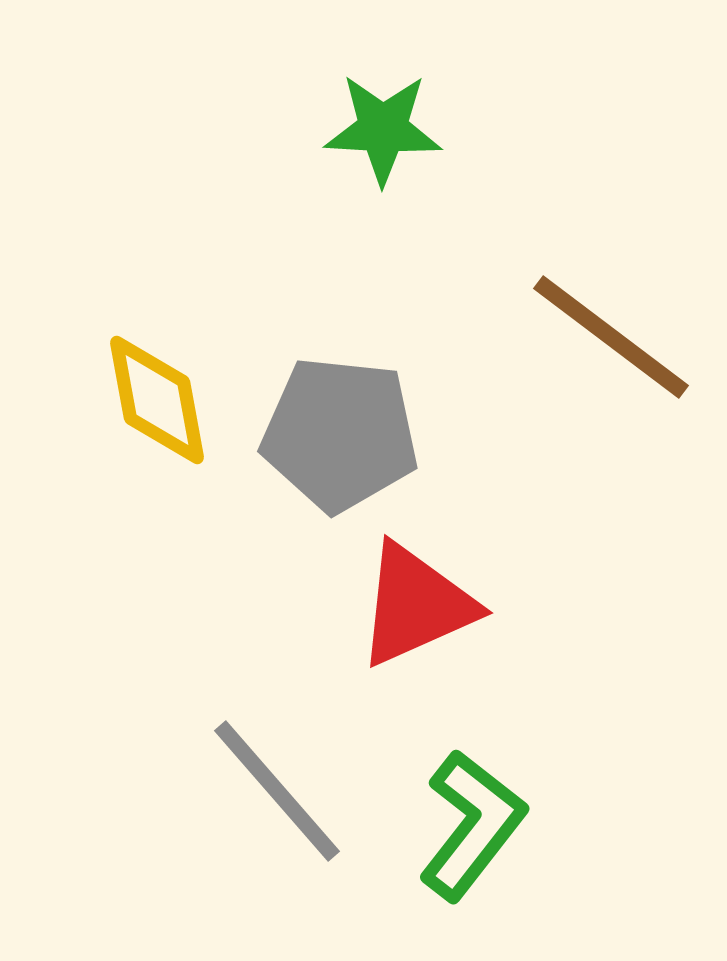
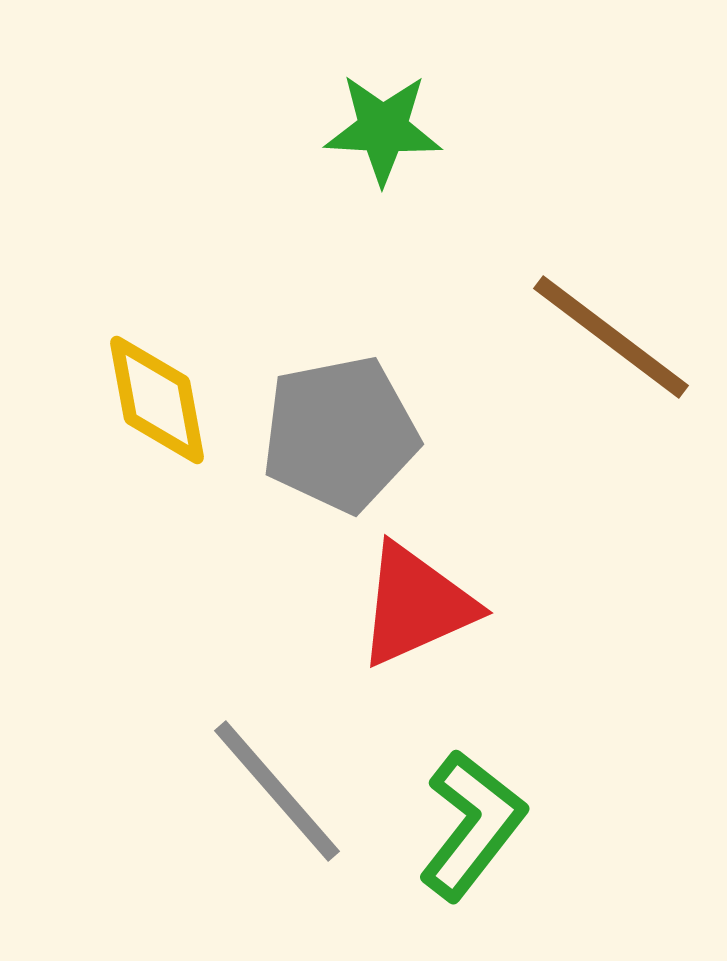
gray pentagon: rotated 17 degrees counterclockwise
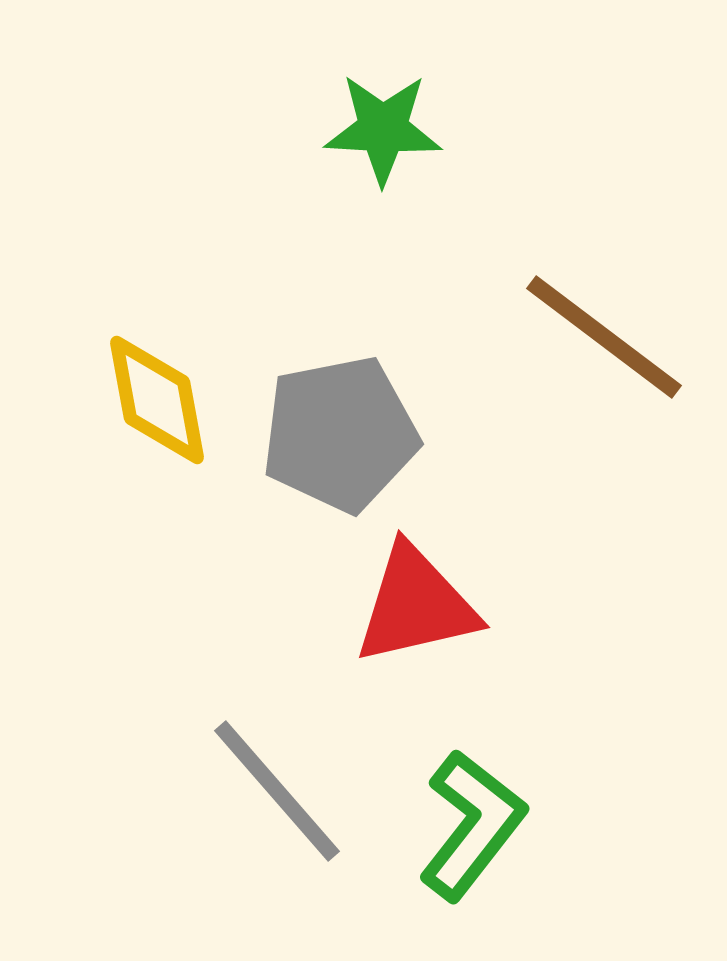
brown line: moved 7 px left
red triangle: rotated 11 degrees clockwise
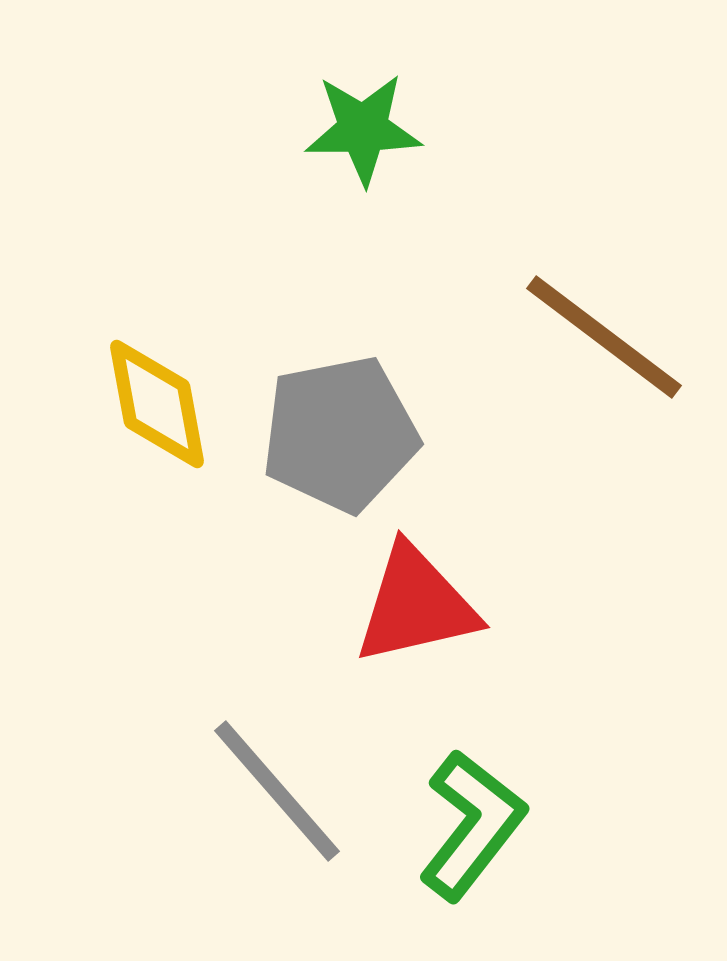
green star: moved 20 px left; rotated 4 degrees counterclockwise
yellow diamond: moved 4 px down
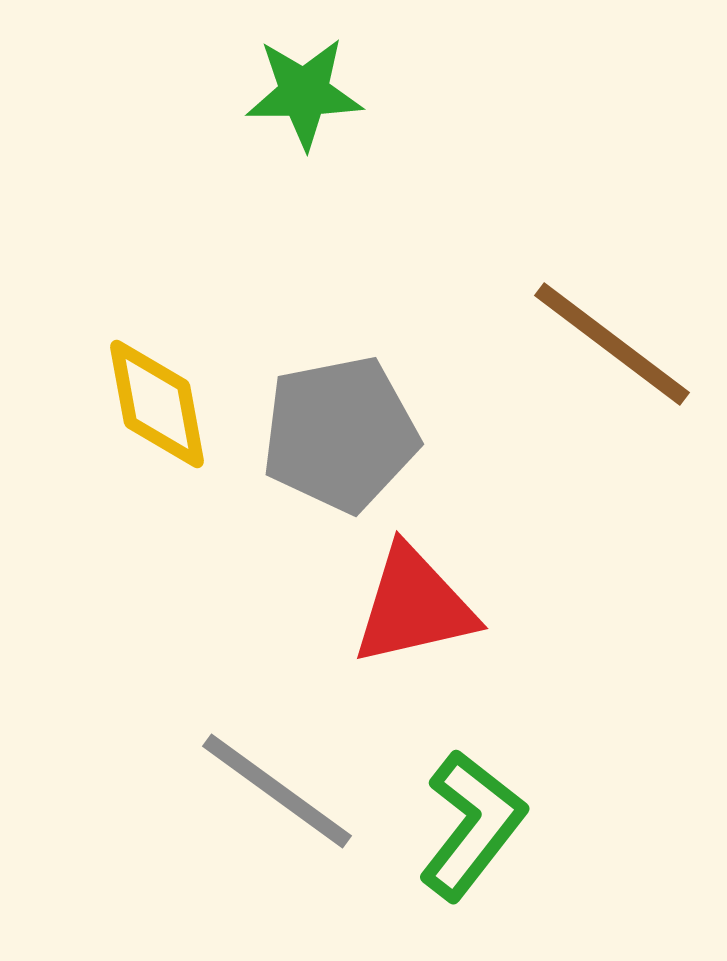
green star: moved 59 px left, 36 px up
brown line: moved 8 px right, 7 px down
red triangle: moved 2 px left, 1 px down
gray line: rotated 13 degrees counterclockwise
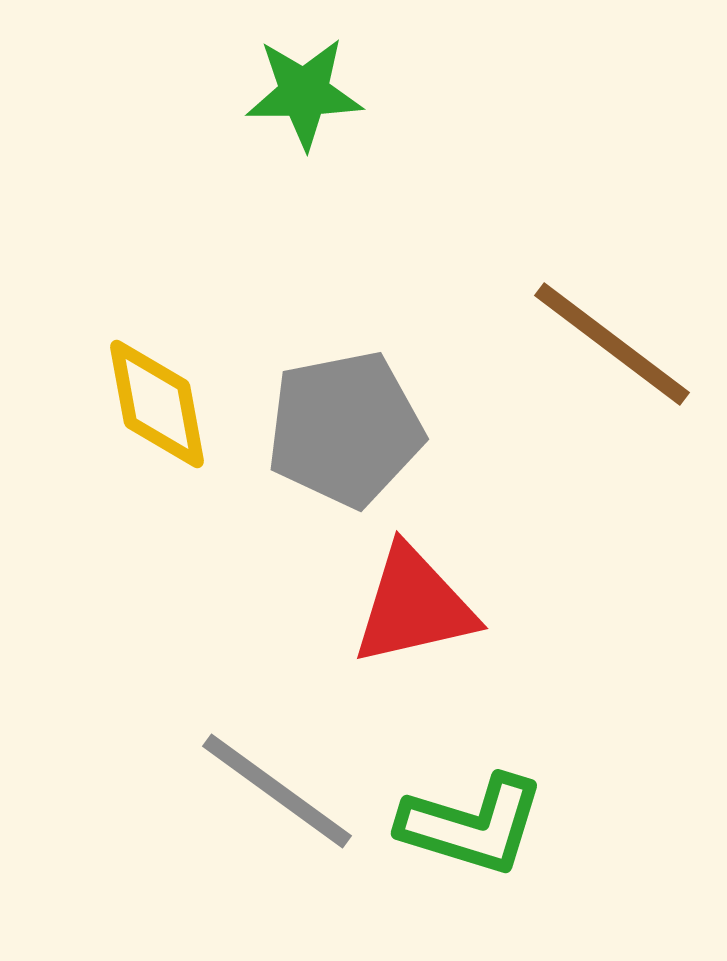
gray pentagon: moved 5 px right, 5 px up
green L-shape: rotated 69 degrees clockwise
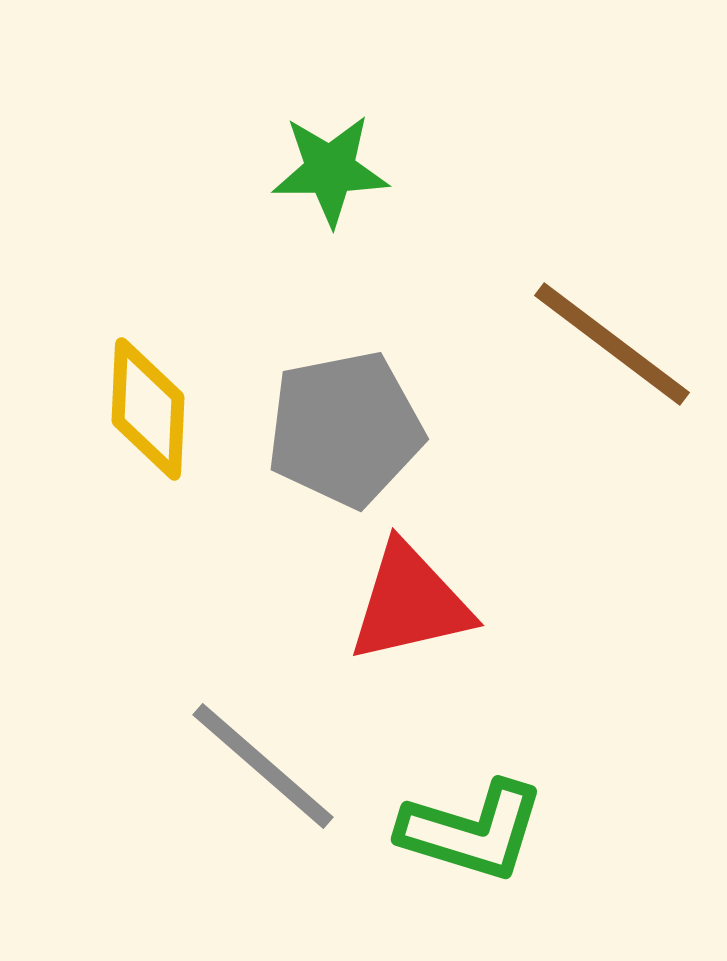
green star: moved 26 px right, 77 px down
yellow diamond: moved 9 px left, 5 px down; rotated 13 degrees clockwise
red triangle: moved 4 px left, 3 px up
gray line: moved 14 px left, 25 px up; rotated 5 degrees clockwise
green L-shape: moved 6 px down
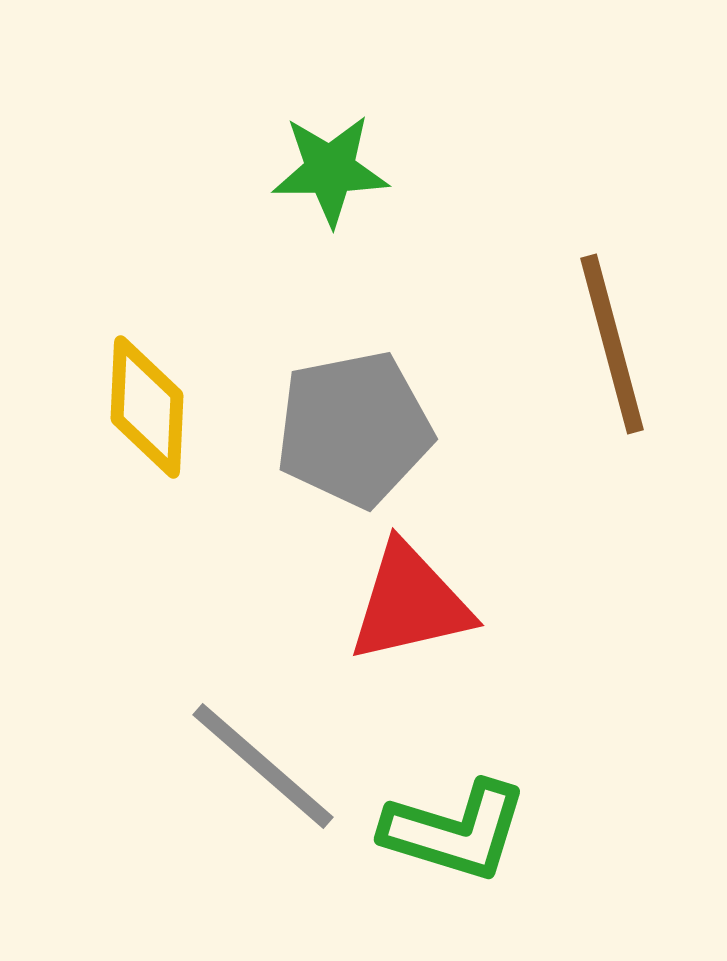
brown line: rotated 38 degrees clockwise
yellow diamond: moved 1 px left, 2 px up
gray pentagon: moved 9 px right
green L-shape: moved 17 px left
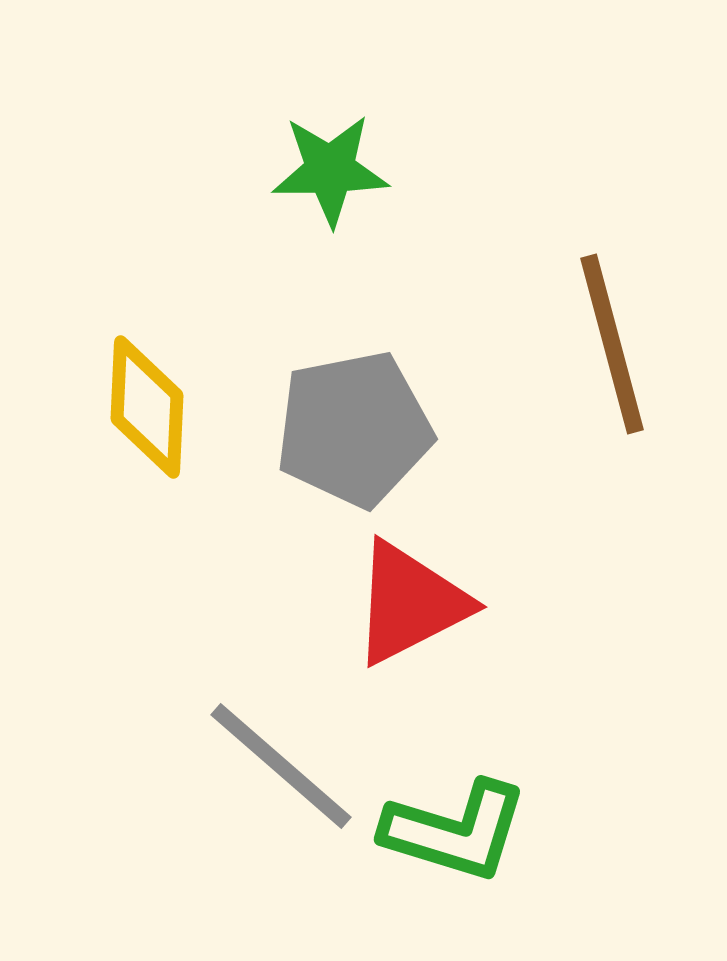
red triangle: rotated 14 degrees counterclockwise
gray line: moved 18 px right
